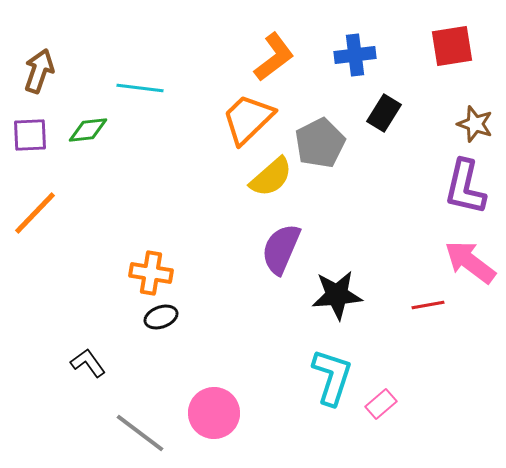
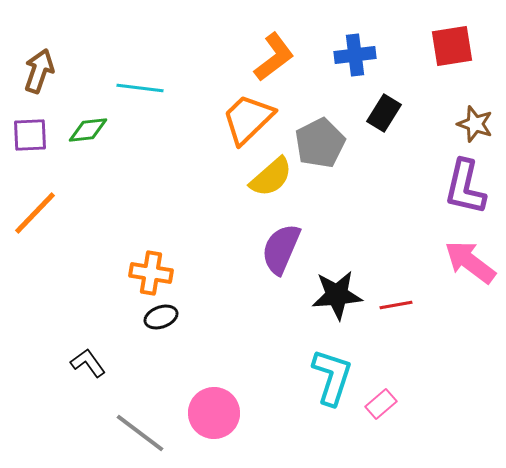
red line: moved 32 px left
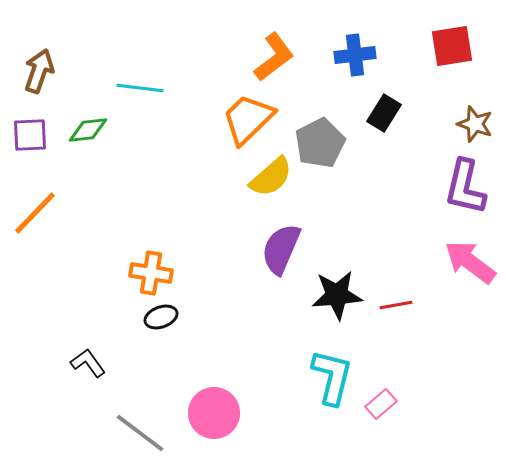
cyan L-shape: rotated 4 degrees counterclockwise
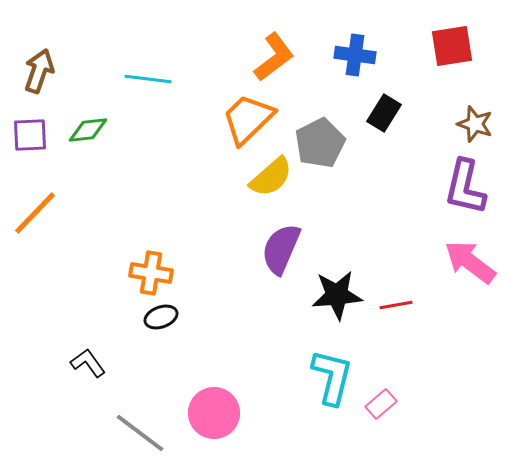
blue cross: rotated 15 degrees clockwise
cyan line: moved 8 px right, 9 px up
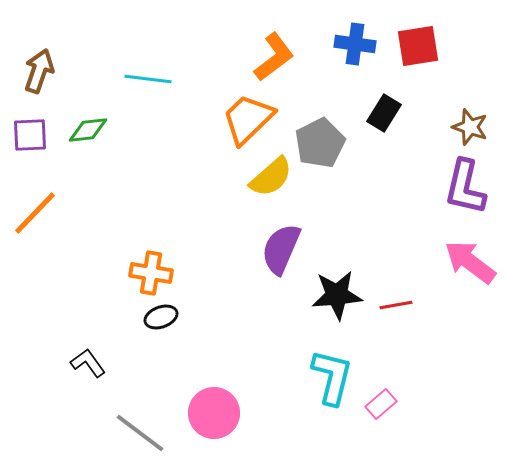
red square: moved 34 px left
blue cross: moved 11 px up
brown star: moved 5 px left, 3 px down
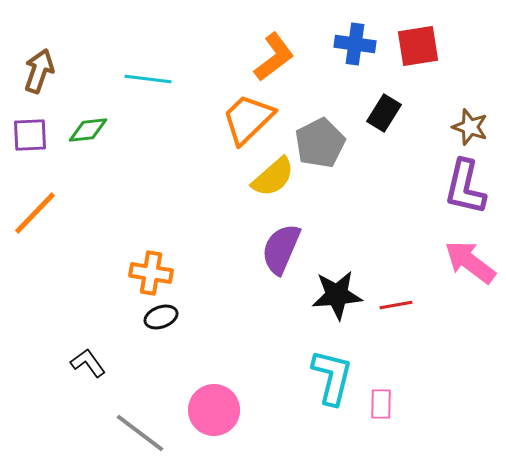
yellow semicircle: moved 2 px right
pink rectangle: rotated 48 degrees counterclockwise
pink circle: moved 3 px up
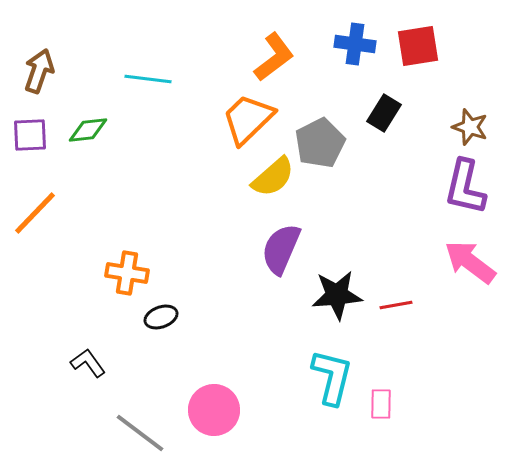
orange cross: moved 24 px left
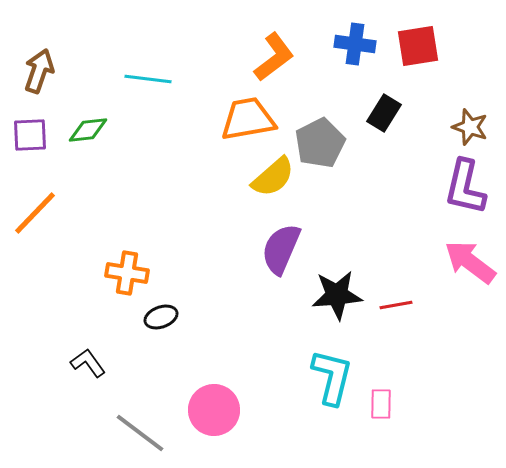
orange trapezoid: rotated 34 degrees clockwise
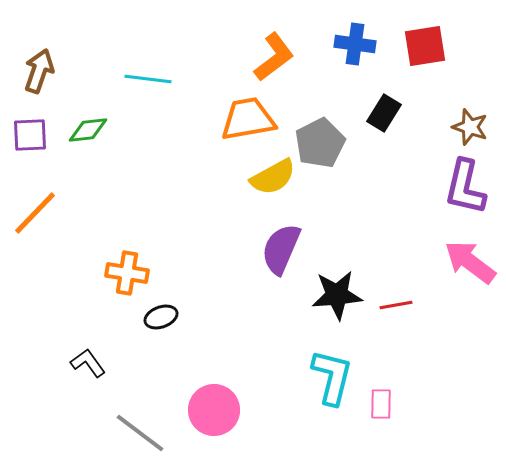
red square: moved 7 px right
yellow semicircle: rotated 12 degrees clockwise
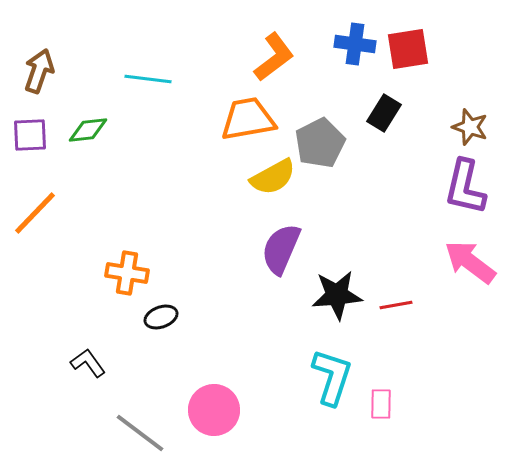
red square: moved 17 px left, 3 px down
cyan L-shape: rotated 4 degrees clockwise
